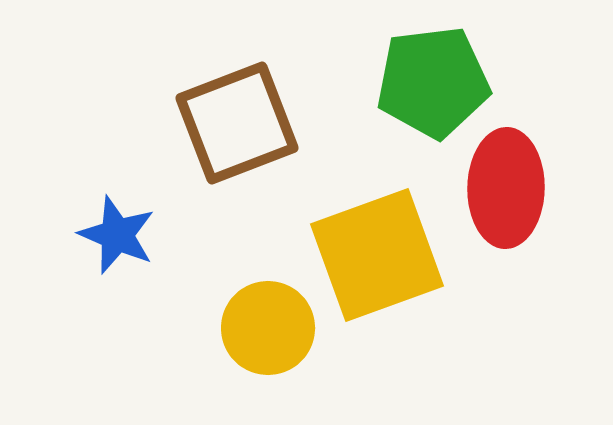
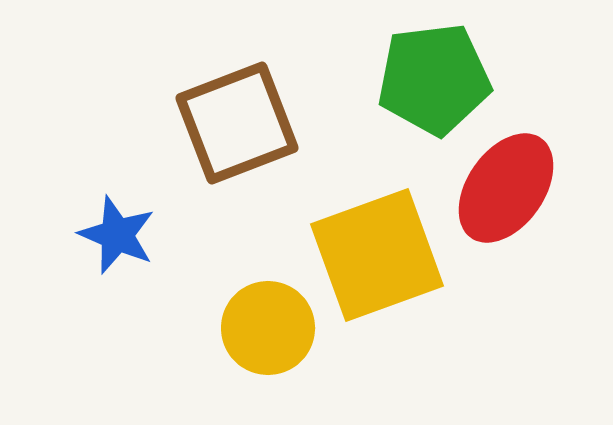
green pentagon: moved 1 px right, 3 px up
red ellipse: rotated 34 degrees clockwise
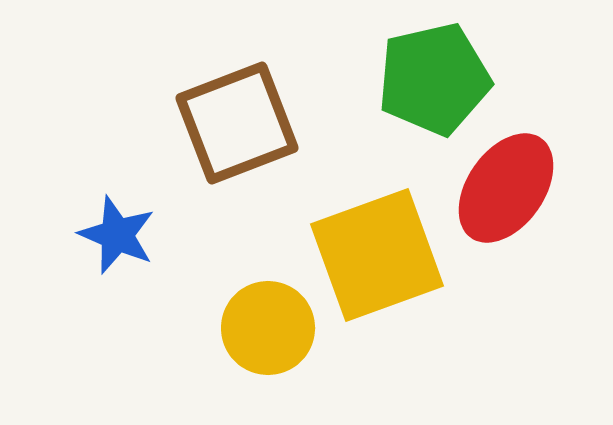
green pentagon: rotated 6 degrees counterclockwise
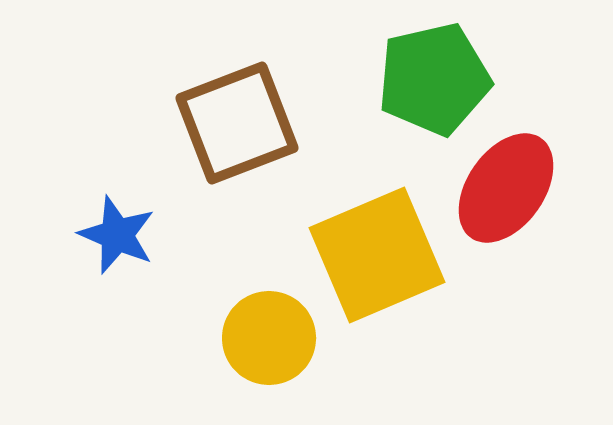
yellow square: rotated 3 degrees counterclockwise
yellow circle: moved 1 px right, 10 px down
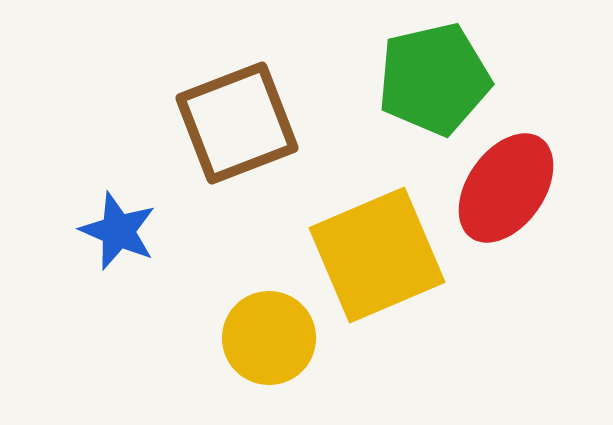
blue star: moved 1 px right, 4 px up
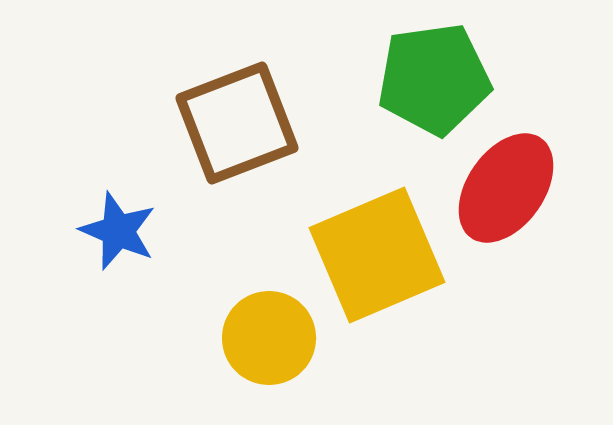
green pentagon: rotated 5 degrees clockwise
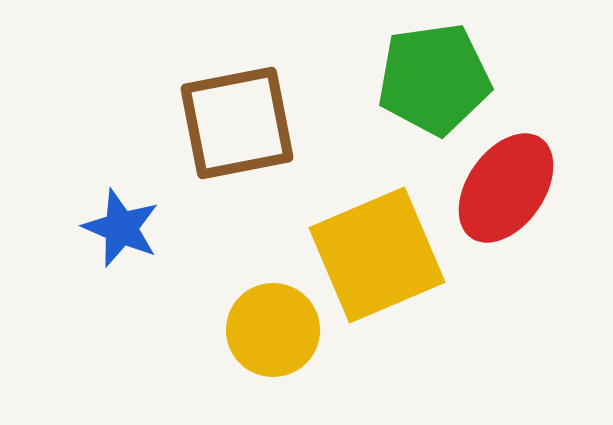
brown square: rotated 10 degrees clockwise
blue star: moved 3 px right, 3 px up
yellow circle: moved 4 px right, 8 px up
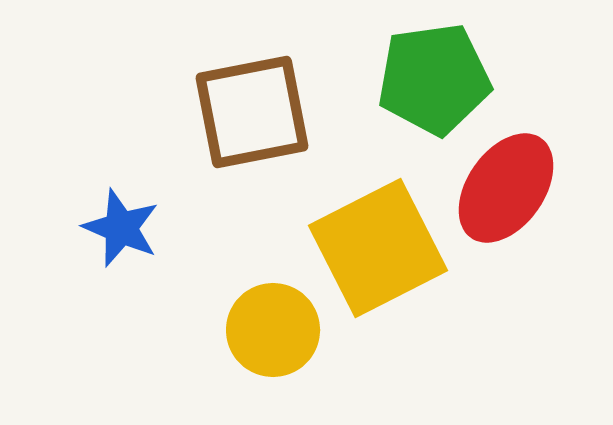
brown square: moved 15 px right, 11 px up
yellow square: moved 1 px right, 7 px up; rotated 4 degrees counterclockwise
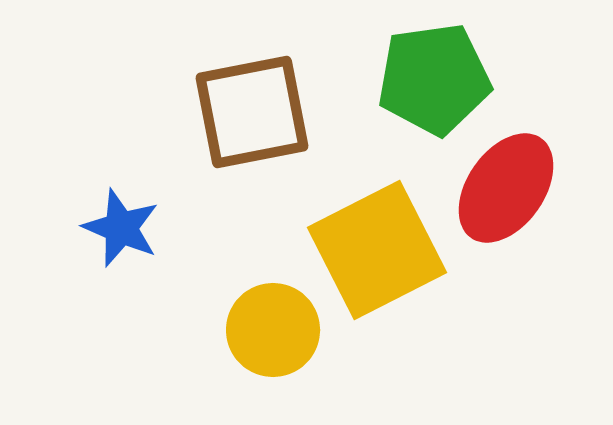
yellow square: moved 1 px left, 2 px down
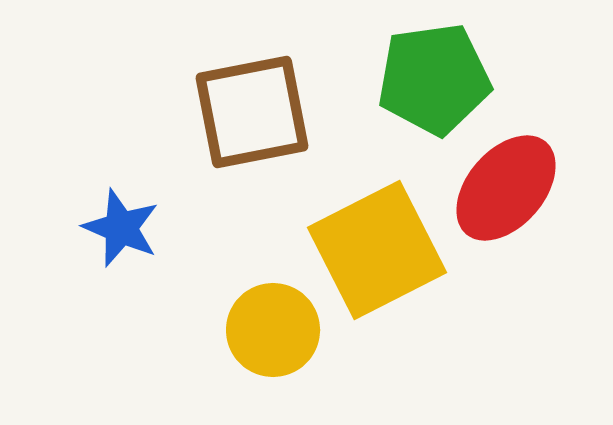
red ellipse: rotated 6 degrees clockwise
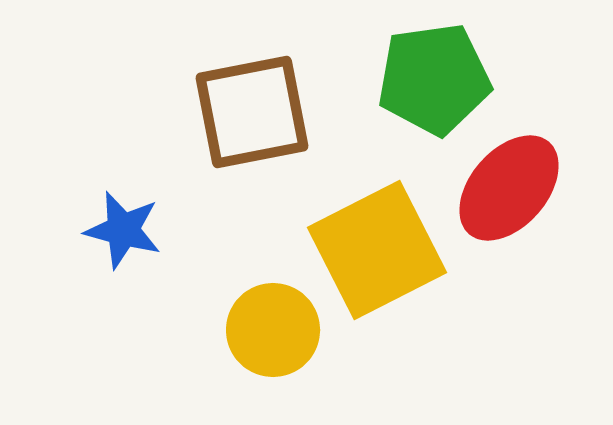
red ellipse: moved 3 px right
blue star: moved 2 px right, 2 px down; rotated 8 degrees counterclockwise
